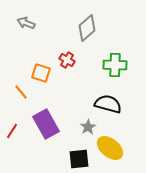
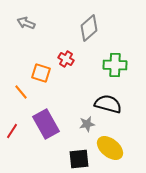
gray diamond: moved 2 px right
red cross: moved 1 px left, 1 px up
gray star: moved 1 px left, 3 px up; rotated 21 degrees clockwise
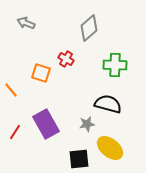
orange line: moved 10 px left, 2 px up
red line: moved 3 px right, 1 px down
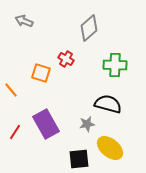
gray arrow: moved 2 px left, 2 px up
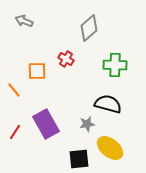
orange square: moved 4 px left, 2 px up; rotated 18 degrees counterclockwise
orange line: moved 3 px right
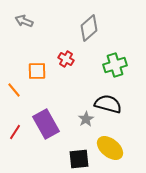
green cross: rotated 20 degrees counterclockwise
gray star: moved 1 px left, 5 px up; rotated 21 degrees counterclockwise
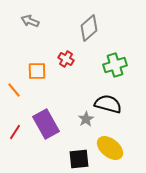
gray arrow: moved 6 px right
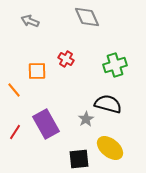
gray diamond: moved 2 px left, 11 px up; rotated 72 degrees counterclockwise
